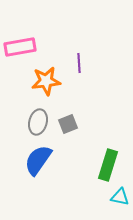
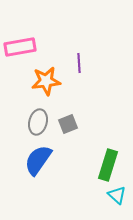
cyan triangle: moved 3 px left, 2 px up; rotated 30 degrees clockwise
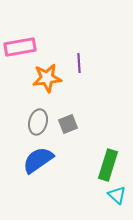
orange star: moved 1 px right, 3 px up
blue semicircle: rotated 20 degrees clockwise
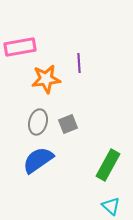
orange star: moved 1 px left, 1 px down
green rectangle: rotated 12 degrees clockwise
cyan triangle: moved 6 px left, 11 px down
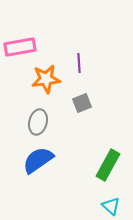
gray square: moved 14 px right, 21 px up
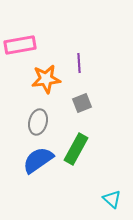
pink rectangle: moved 2 px up
green rectangle: moved 32 px left, 16 px up
cyan triangle: moved 1 px right, 7 px up
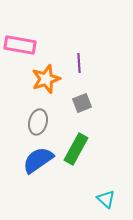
pink rectangle: rotated 20 degrees clockwise
orange star: rotated 12 degrees counterclockwise
cyan triangle: moved 6 px left
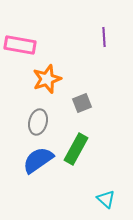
purple line: moved 25 px right, 26 px up
orange star: moved 1 px right
